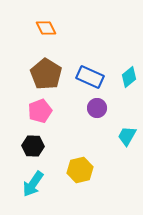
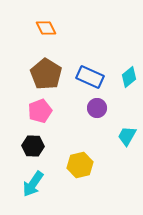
yellow hexagon: moved 5 px up
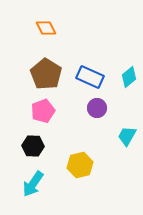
pink pentagon: moved 3 px right
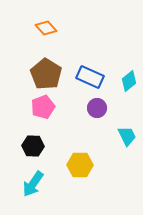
orange diamond: rotated 15 degrees counterclockwise
cyan diamond: moved 4 px down
pink pentagon: moved 4 px up
cyan trapezoid: rotated 125 degrees clockwise
yellow hexagon: rotated 15 degrees clockwise
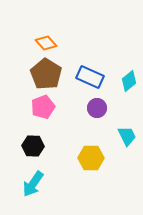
orange diamond: moved 15 px down
yellow hexagon: moved 11 px right, 7 px up
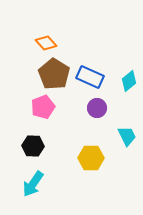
brown pentagon: moved 8 px right
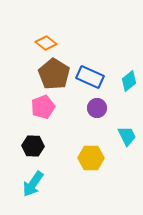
orange diamond: rotated 10 degrees counterclockwise
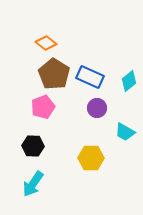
cyan trapezoid: moved 2 px left, 4 px up; rotated 145 degrees clockwise
